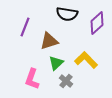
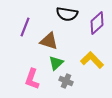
brown triangle: rotated 36 degrees clockwise
yellow L-shape: moved 6 px right
gray cross: rotated 16 degrees counterclockwise
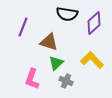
purple diamond: moved 3 px left
purple line: moved 2 px left
brown triangle: moved 1 px down
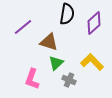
black semicircle: rotated 90 degrees counterclockwise
purple line: rotated 30 degrees clockwise
yellow L-shape: moved 2 px down
gray cross: moved 3 px right, 1 px up
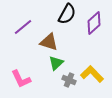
black semicircle: rotated 20 degrees clockwise
yellow L-shape: moved 12 px down
pink L-shape: moved 11 px left; rotated 45 degrees counterclockwise
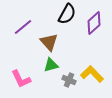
brown triangle: rotated 30 degrees clockwise
green triangle: moved 5 px left, 2 px down; rotated 28 degrees clockwise
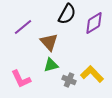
purple diamond: rotated 10 degrees clockwise
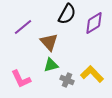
gray cross: moved 2 px left
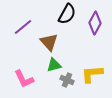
purple diamond: moved 1 px right; rotated 30 degrees counterclockwise
green triangle: moved 3 px right
yellow L-shape: rotated 50 degrees counterclockwise
pink L-shape: moved 3 px right
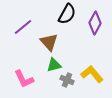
yellow L-shape: rotated 55 degrees clockwise
